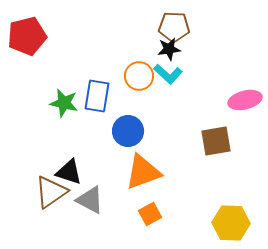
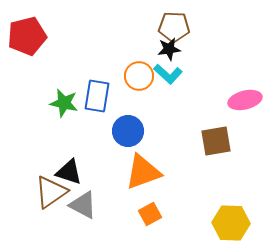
gray triangle: moved 7 px left, 5 px down
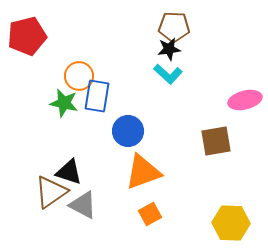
orange circle: moved 60 px left
